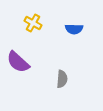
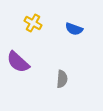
blue semicircle: rotated 18 degrees clockwise
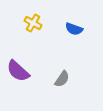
purple semicircle: moved 9 px down
gray semicircle: rotated 30 degrees clockwise
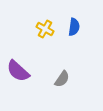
yellow cross: moved 12 px right, 6 px down
blue semicircle: moved 2 px up; rotated 102 degrees counterclockwise
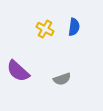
gray semicircle: rotated 36 degrees clockwise
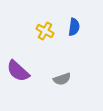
yellow cross: moved 2 px down
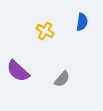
blue semicircle: moved 8 px right, 5 px up
gray semicircle: rotated 30 degrees counterclockwise
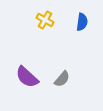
yellow cross: moved 11 px up
purple semicircle: moved 9 px right, 6 px down
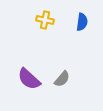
yellow cross: rotated 18 degrees counterclockwise
purple semicircle: moved 2 px right, 2 px down
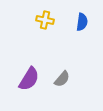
purple semicircle: rotated 100 degrees counterclockwise
